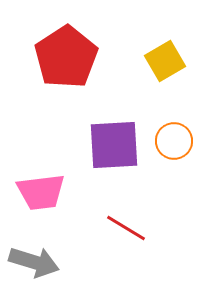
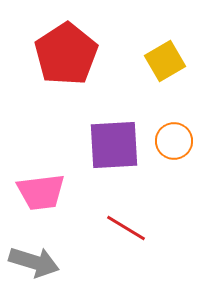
red pentagon: moved 3 px up
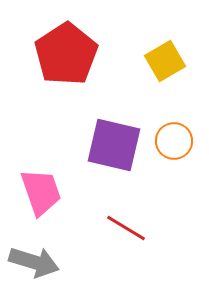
purple square: rotated 16 degrees clockwise
pink trapezoid: rotated 102 degrees counterclockwise
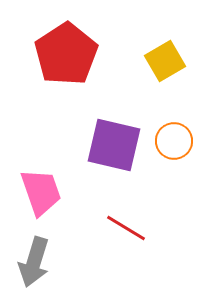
gray arrow: rotated 90 degrees clockwise
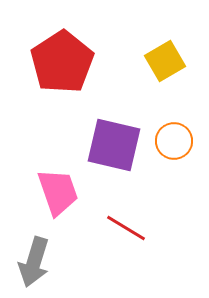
red pentagon: moved 4 px left, 8 px down
pink trapezoid: moved 17 px right
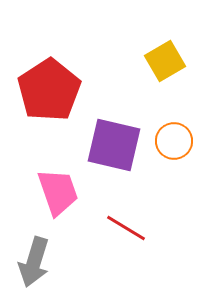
red pentagon: moved 13 px left, 28 px down
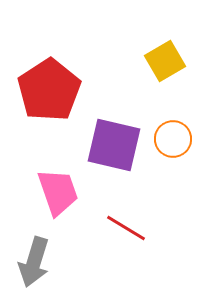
orange circle: moved 1 px left, 2 px up
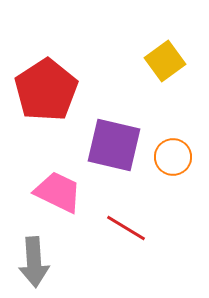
yellow square: rotated 6 degrees counterclockwise
red pentagon: moved 3 px left
orange circle: moved 18 px down
pink trapezoid: rotated 45 degrees counterclockwise
gray arrow: rotated 21 degrees counterclockwise
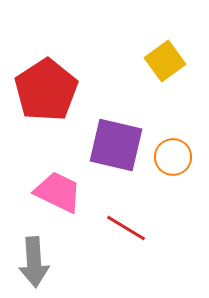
purple square: moved 2 px right
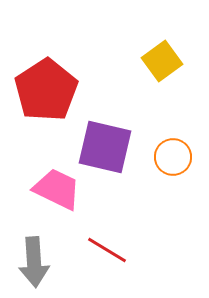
yellow square: moved 3 px left
purple square: moved 11 px left, 2 px down
pink trapezoid: moved 1 px left, 3 px up
red line: moved 19 px left, 22 px down
